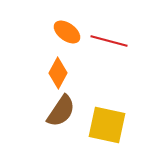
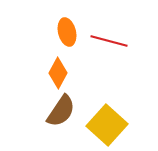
orange ellipse: rotated 40 degrees clockwise
yellow square: rotated 30 degrees clockwise
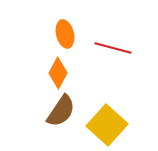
orange ellipse: moved 2 px left, 2 px down
red line: moved 4 px right, 7 px down
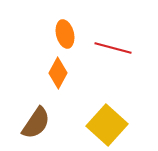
brown semicircle: moved 25 px left, 12 px down
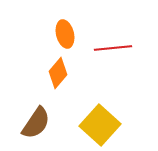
red line: rotated 21 degrees counterclockwise
orange diamond: rotated 12 degrees clockwise
yellow square: moved 7 px left
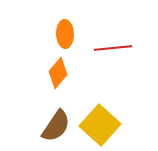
orange ellipse: rotated 12 degrees clockwise
brown semicircle: moved 20 px right, 3 px down
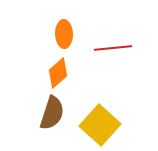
orange ellipse: moved 1 px left
orange diamond: rotated 8 degrees clockwise
brown semicircle: moved 4 px left, 13 px up; rotated 16 degrees counterclockwise
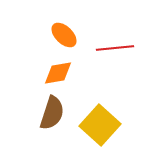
orange ellipse: moved 1 px down; rotated 44 degrees counterclockwise
red line: moved 2 px right
orange diamond: rotated 32 degrees clockwise
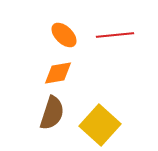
red line: moved 13 px up
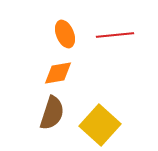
orange ellipse: moved 1 px right, 1 px up; rotated 24 degrees clockwise
